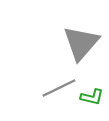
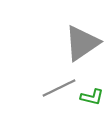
gray triangle: moved 1 px right; rotated 15 degrees clockwise
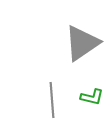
gray line: moved 7 px left, 12 px down; rotated 68 degrees counterclockwise
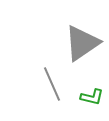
gray line: moved 16 px up; rotated 20 degrees counterclockwise
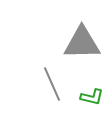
gray triangle: rotated 33 degrees clockwise
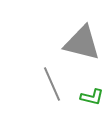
gray triangle: rotated 15 degrees clockwise
